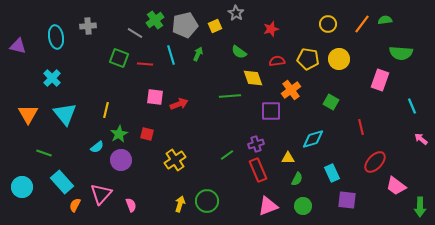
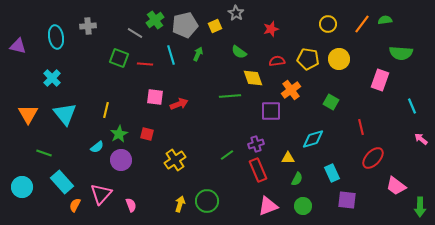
red ellipse at (375, 162): moved 2 px left, 4 px up
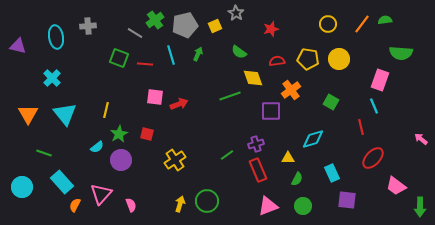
green line at (230, 96): rotated 15 degrees counterclockwise
cyan line at (412, 106): moved 38 px left
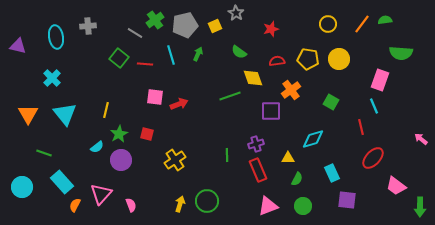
green square at (119, 58): rotated 18 degrees clockwise
green line at (227, 155): rotated 56 degrees counterclockwise
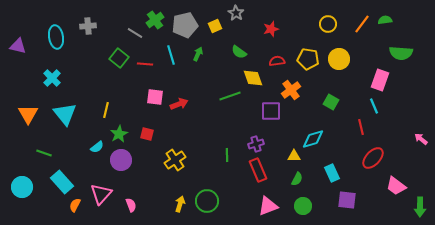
yellow triangle at (288, 158): moved 6 px right, 2 px up
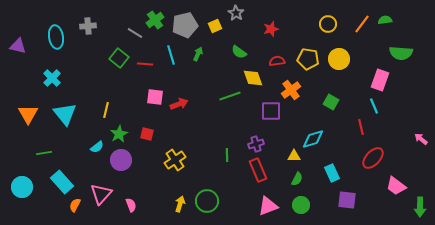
green line at (44, 153): rotated 28 degrees counterclockwise
green circle at (303, 206): moved 2 px left, 1 px up
